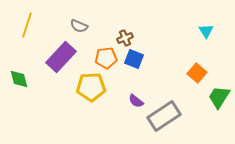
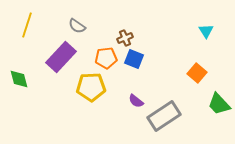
gray semicircle: moved 2 px left; rotated 12 degrees clockwise
green trapezoid: moved 7 px down; rotated 75 degrees counterclockwise
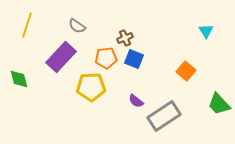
orange square: moved 11 px left, 2 px up
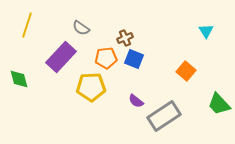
gray semicircle: moved 4 px right, 2 px down
